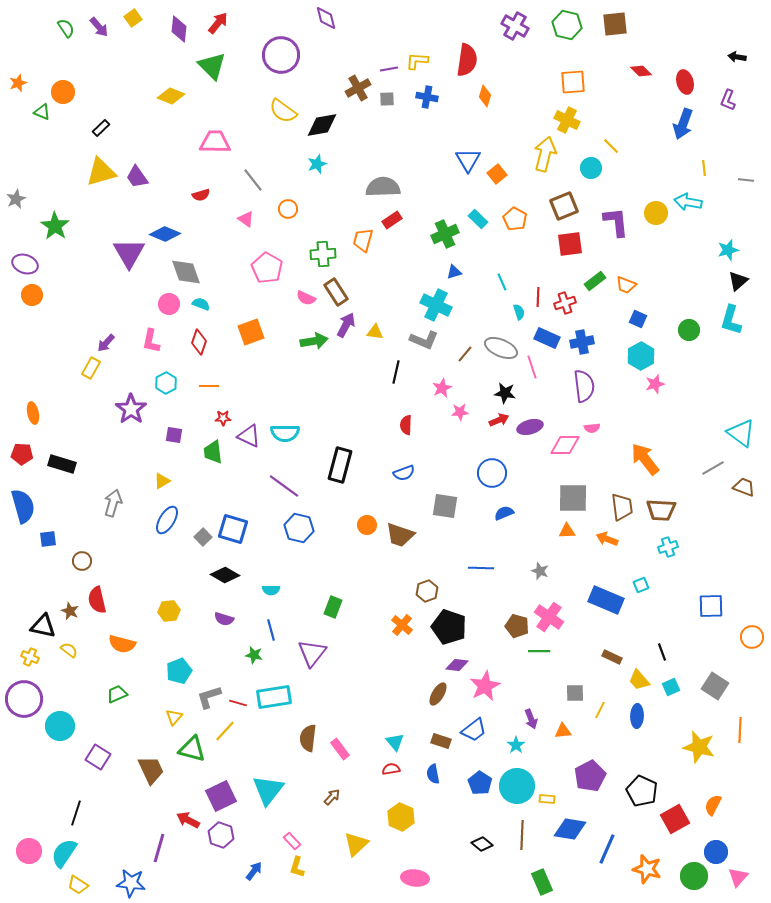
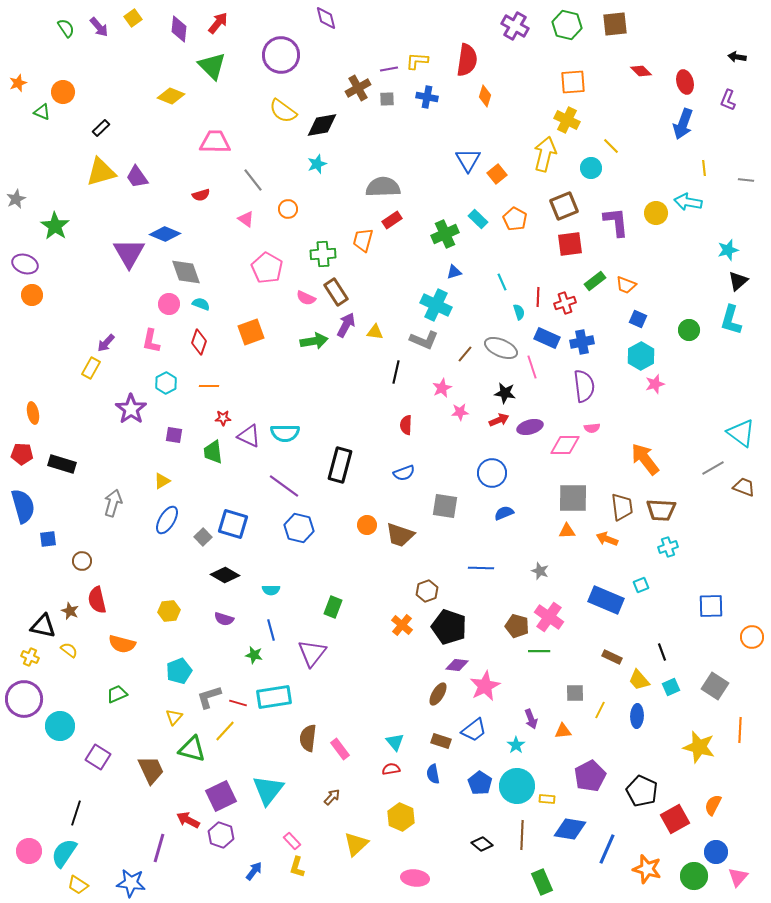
blue square at (233, 529): moved 5 px up
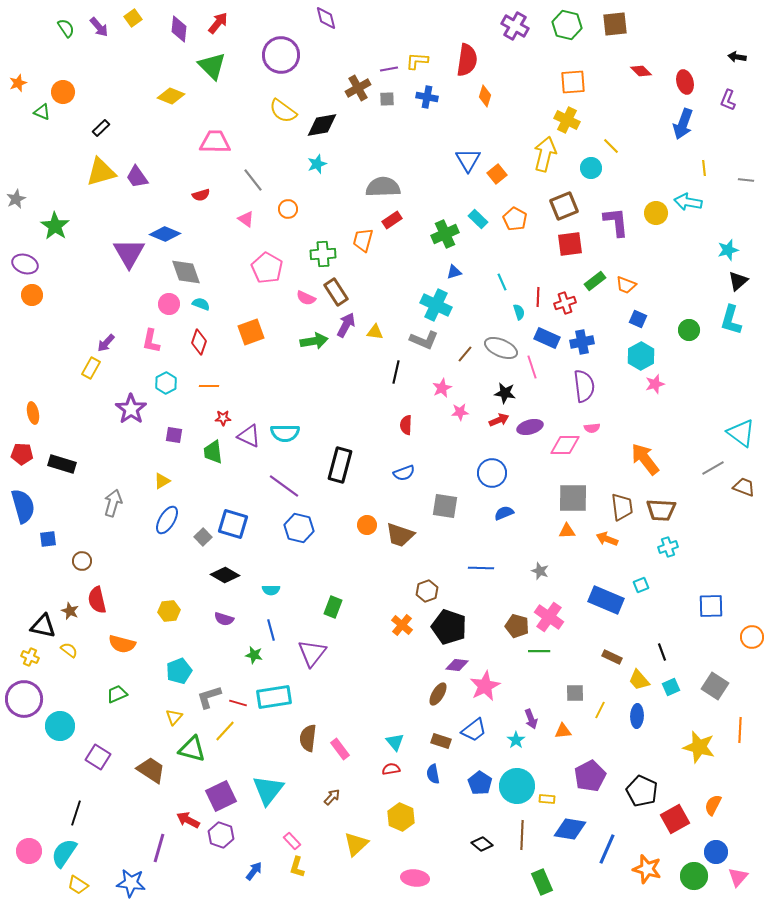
cyan star at (516, 745): moved 5 px up
brown trapezoid at (151, 770): rotated 32 degrees counterclockwise
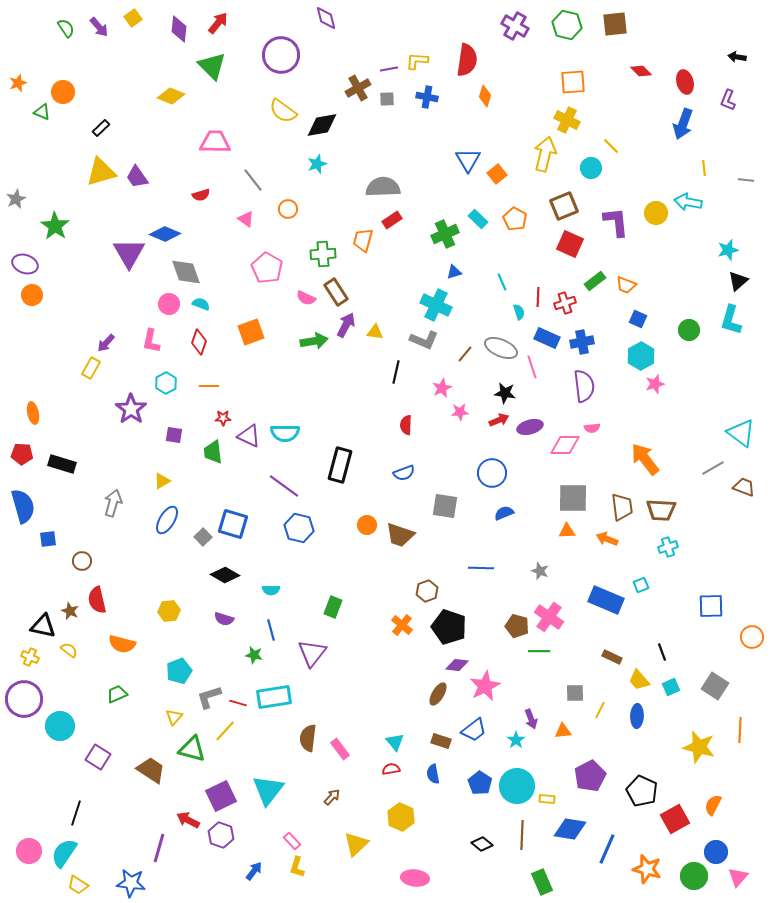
red square at (570, 244): rotated 32 degrees clockwise
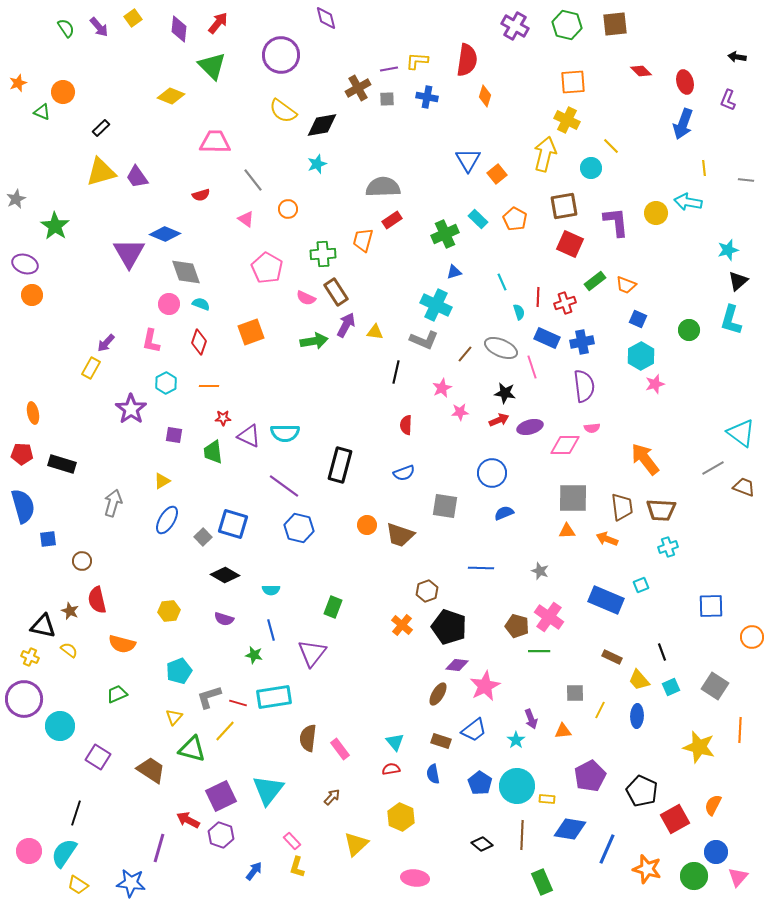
brown square at (564, 206): rotated 12 degrees clockwise
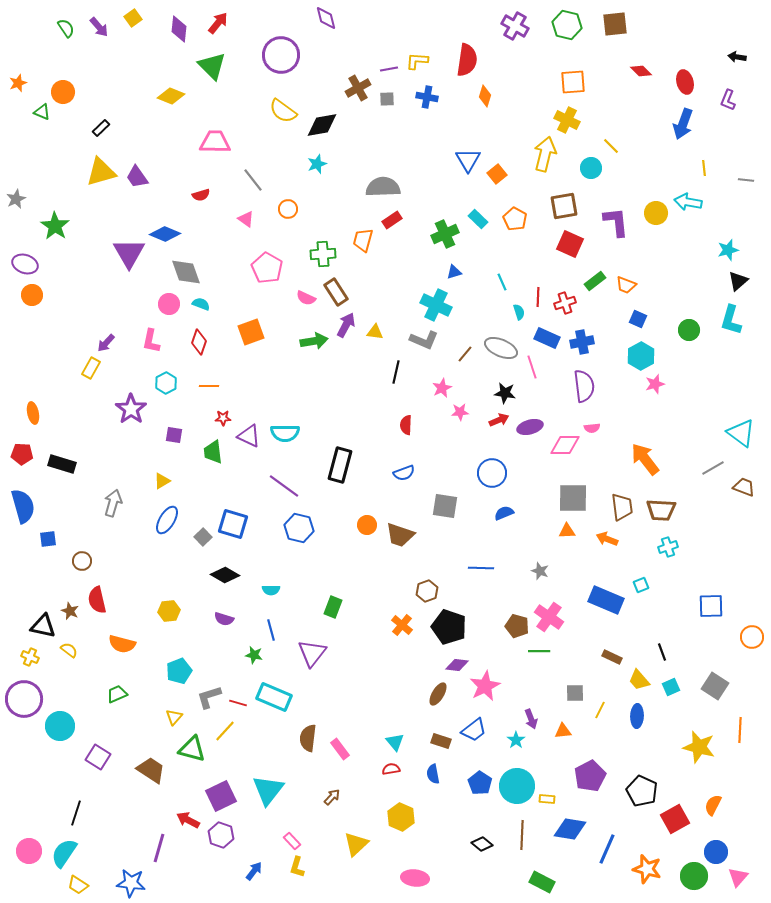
cyan rectangle at (274, 697): rotated 32 degrees clockwise
green rectangle at (542, 882): rotated 40 degrees counterclockwise
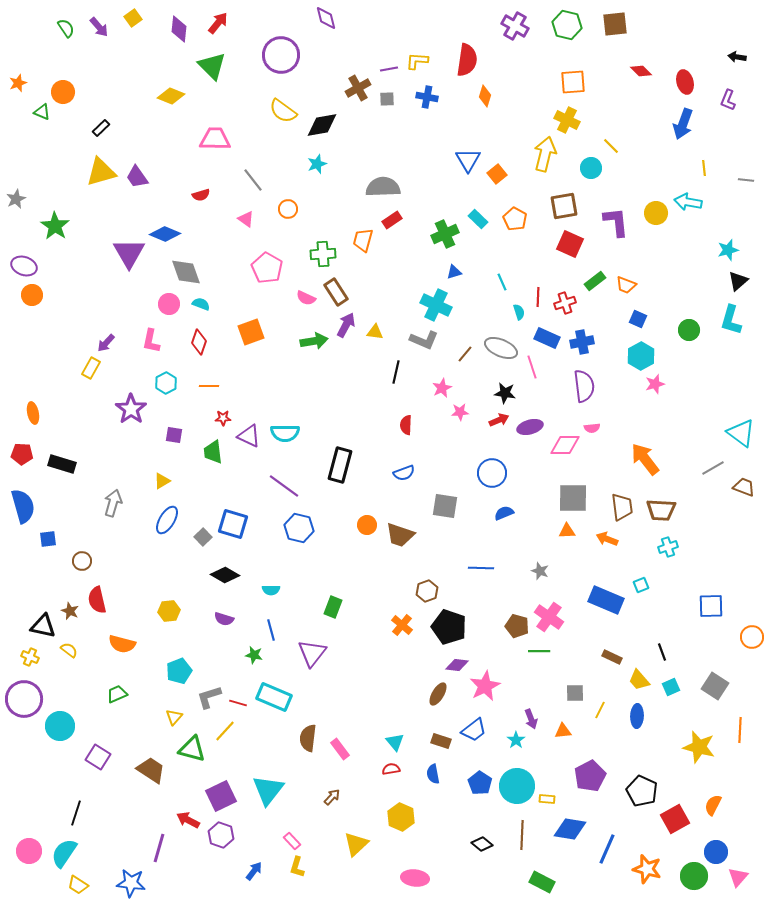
pink trapezoid at (215, 142): moved 3 px up
purple ellipse at (25, 264): moved 1 px left, 2 px down
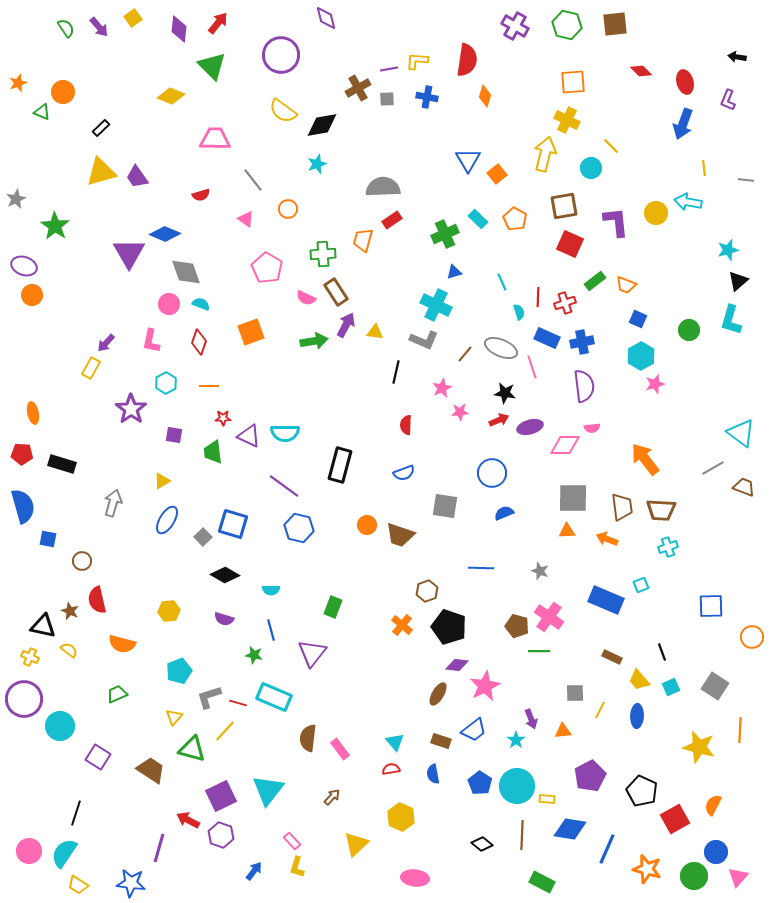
blue square at (48, 539): rotated 18 degrees clockwise
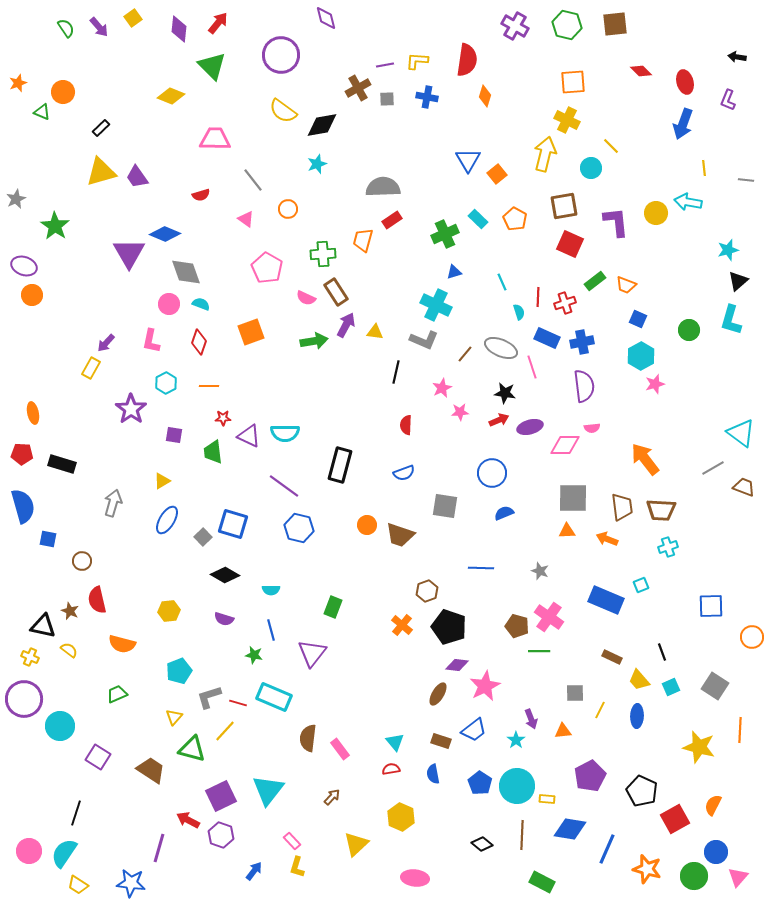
purple line at (389, 69): moved 4 px left, 4 px up
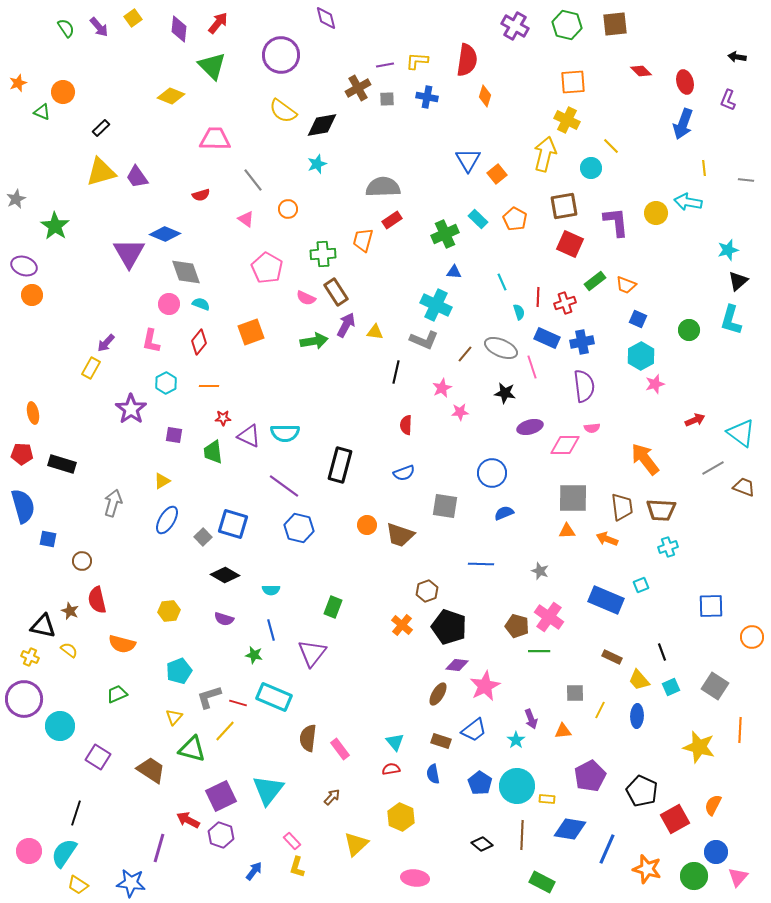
blue triangle at (454, 272): rotated 21 degrees clockwise
red diamond at (199, 342): rotated 20 degrees clockwise
red arrow at (499, 420): moved 196 px right
blue line at (481, 568): moved 4 px up
